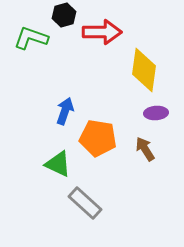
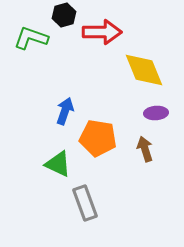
yellow diamond: rotated 30 degrees counterclockwise
brown arrow: rotated 15 degrees clockwise
gray rectangle: rotated 28 degrees clockwise
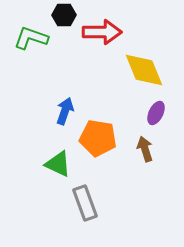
black hexagon: rotated 15 degrees clockwise
purple ellipse: rotated 60 degrees counterclockwise
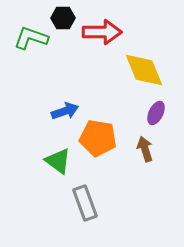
black hexagon: moved 1 px left, 3 px down
blue arrow: rotated 52 degrees clockwise
green triangle: moved 3 px up; rotated 12 degrees clockwise
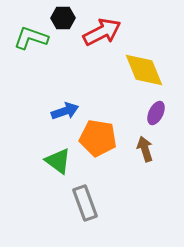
red arrow: rotated 27 degrees counterclockwise
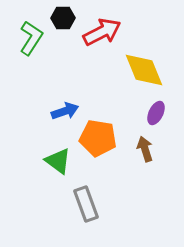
green L-shape: rotated 104 degrees clockwise
gray rectangle: moved 1 px right, 1 px down
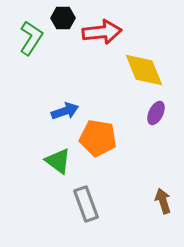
red arrow: rotated 21 degrees clockwise
brown arrow: moved 18 px right, 52 px down
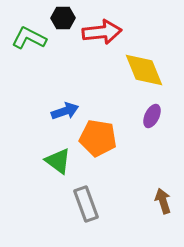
green L-shape: moved 2 px left; rotated 96 degrees counterclockwise
purple ellipse: moved 4 px left, 3 px down
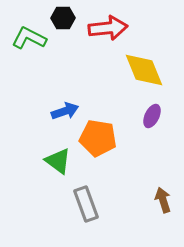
red arrow: moved 6 px right, 4 px up
brown arrow: moved 1 px up
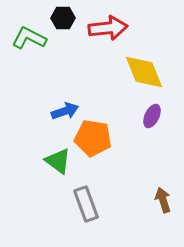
yellow diamond: moved 2 px down
orange pentagon: moved 5 px left
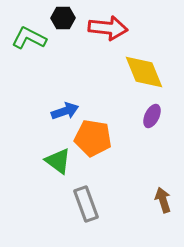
red arrow: rotated 12 degrees clockwise
